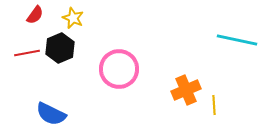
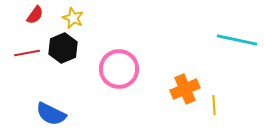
black hexagon: moved 3 px right
orange cross: moved 1 px left, 1 px up
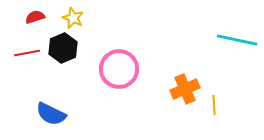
red semicircle: moved 2 px down; rotated 144 degrees counterclockwise
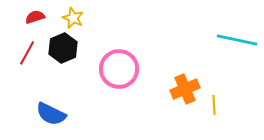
red line: rotated 50 degrees counterclockwise
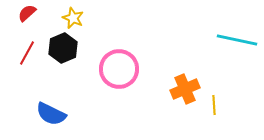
red semicircle: moved 8 px left, 4 px up; rotated 24 degrees counterclockwise
